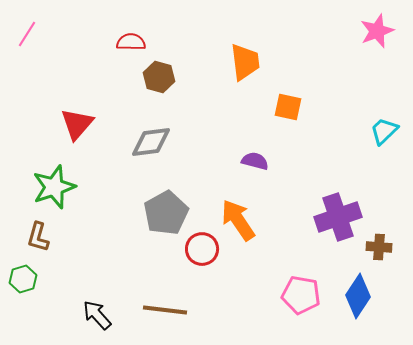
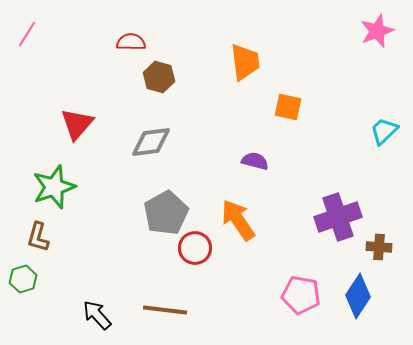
red circle: moved 7 px left, 1 px up
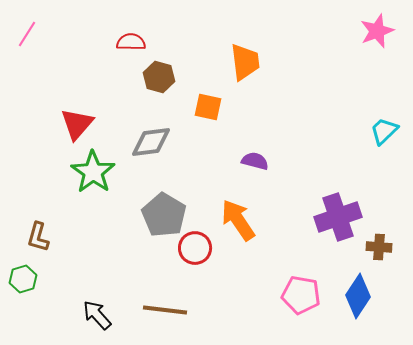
orange square: moved 80 px left
green star: moved 39 px right, 15 px up; rotated 18 degrees counterclockwise
gray pentagon: moved 2 px left, 2 px down; rotated 12 degrees counterclockwise
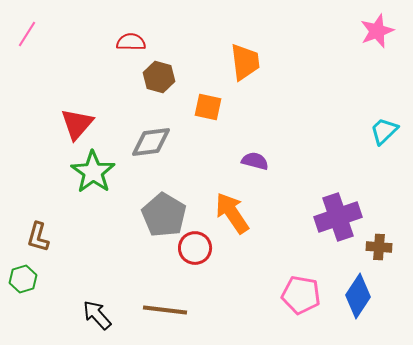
orange arrow: moved 6 px left, 7 px up
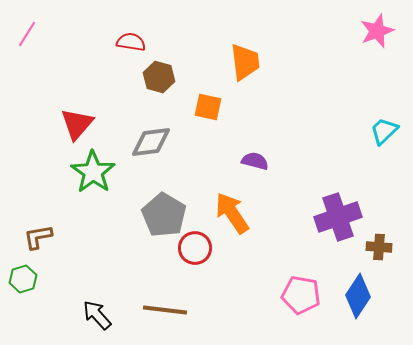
red semicircle: rotated 8 degrees clockwise
brown L-shape: rotated 64 degrees clockwise
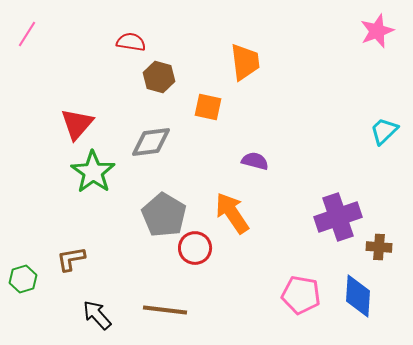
brown L-shape: moved 33 px right, 22 px down
blue diamond: rotated 30 degrees counterclockwise
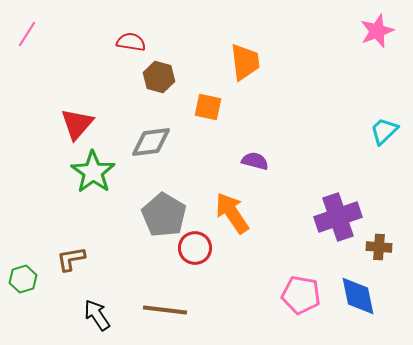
blue diamond: rotated 15 degrees counterclockwise
black arrow: rotated 8 degrees clockwise
